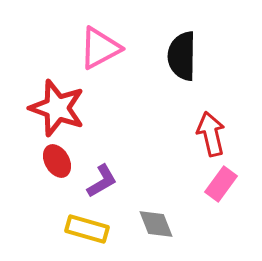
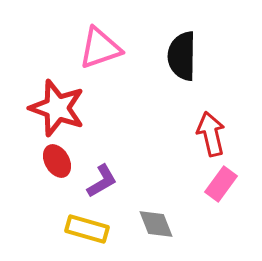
pink triangle: rotated 9 degrees clockwise
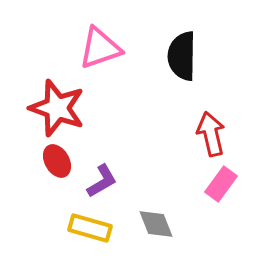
yellow rectangle: moved 3 px right, 1 px up
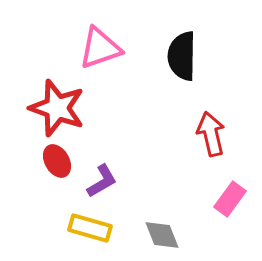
pink rectangle: moved 9 px right, 15 px down
gray diamond: moved 6 px right, 11 px down
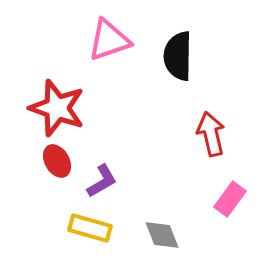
pink triangle: moved 9 px right, 8 px up
black semicircle: moved 4 px left
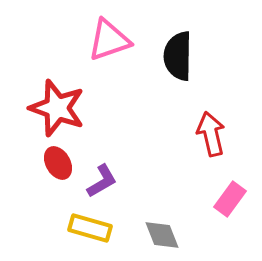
red ellipse: moved 1 px right, 2 px down
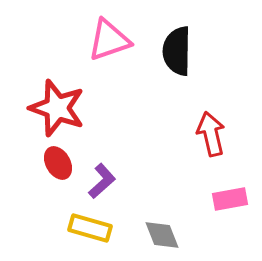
black semicircle: moved 1 px left, 5 px up
purple L-shape: rotated 12 degrees counterclockwise
pink rectangle: rotated 44 degrees clockwise
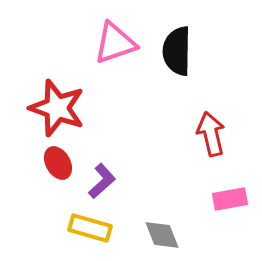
pink triangle: moved 6 px right, 3 px down
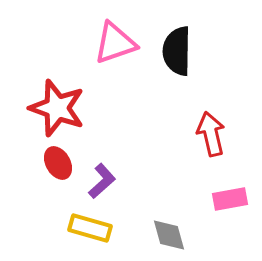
gray diamond: moved 7 px right; rotated 6 degrees clockwise
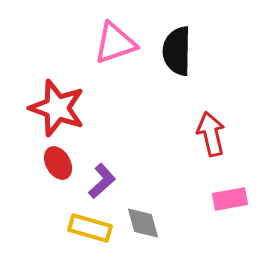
gray diamond: moved 26 px left, 12 px up
